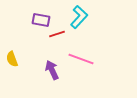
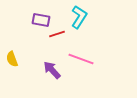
cyan L-shape: rotated 10 degrees counterclockwise
purple arrow: rotated 18 degrees counterclockwise
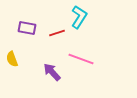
purple rectangle: moved 14 px left, 8 px down
red line: moved 1 px up
purple arrow: moved 2 px down
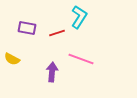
yellow semicircle: rotated 42 degrees counterclockwise
purple arrow: rotated 48 degrees clockwise
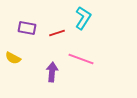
cyan L-shape: moved 4 px right, 1 px down
yellow semicircle: moved 1 px right, 1 px up
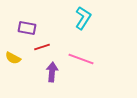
red line: moved 15 px left, 14 px down
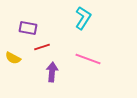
purple rectangle: moved 1 px right
pink line: moved 7 px right
